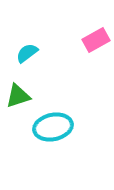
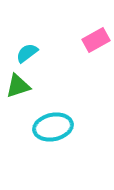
green triangle: moved 10 px up
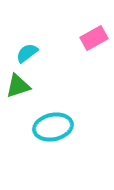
pink rectangle: moved 2 px left, 2 px up
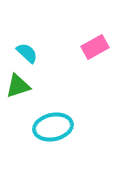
pink rectangle: moved 1 px right, 9 px down
cyan semicircle: rotated 80 degrees clockwise
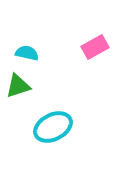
cyan semicircle: rotated 30 degrees counterclockwise
cyan ellipse: rotated 15 degrees counterclockwise
